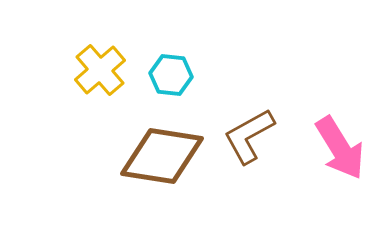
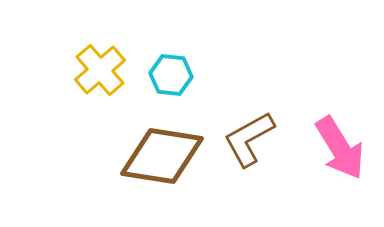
brown L-shape: moved 3 px down
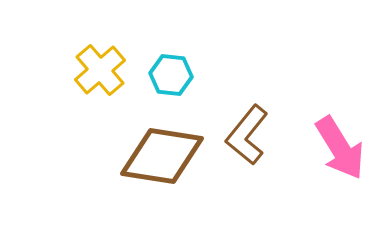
brown L-shape: moved 2 px left, 4 px up; rotated 22 degrees counterclockwise
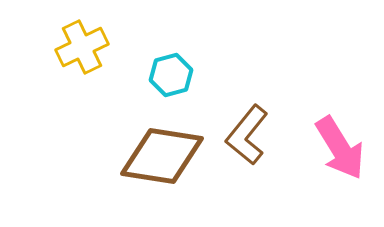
yellow cross: moved 18 px left, 23 px up; rotated 15 degrees clockwise
cyan hexagon: rotated 21 degrees counterclockwise
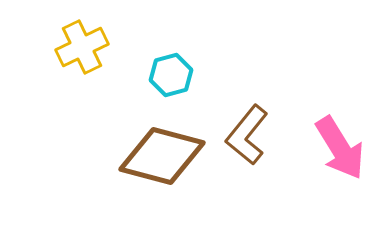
brown diamond: rotated 6 degrees clockwise
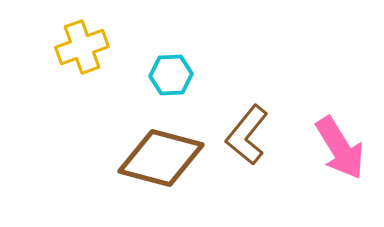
yellow cross: rotated 6 degrees clockwise
cyan hexagon: rotated 12 degrees clockwise
brown diamond: moved 1 px left, 2 px down
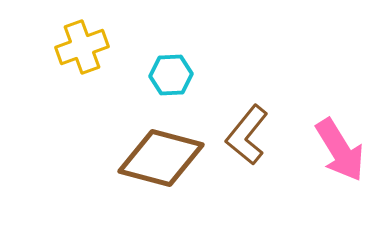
pink arrow: moved 2 px down
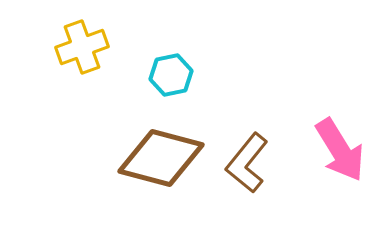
cyan hexagon: rotated 9 degrees counterclockwise
brown L-shape: moved 28 px down
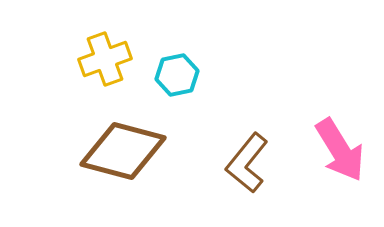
yellow cross: moved 23 px right, 12 px down
cyan hexagon: moved 6 px right
brown diamond: moved 38 px left, 7 px up
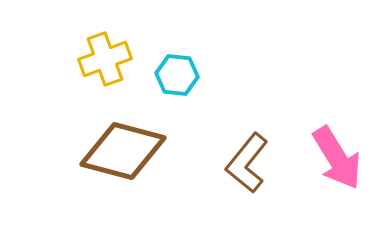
cyan hexagon: rotated 18 degrees clockwise
pink arrow: moved 3 px left, 8 px down
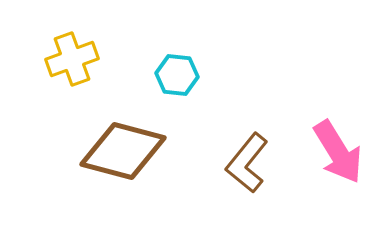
yellow cross: moved 33 px left
pink arrow: moved 1 px right, 6 px up
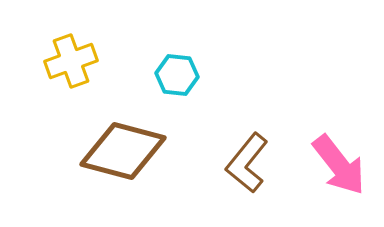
yellow cross: moved 1 px left, 2 px down
pink arrow: moved 1 px right, 13 px down; rotated 6 degrees counterclockwise
